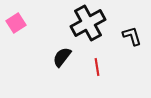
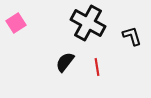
black cross: rotated 32 degrees counterclockwise
black semicircle: moved 3 px right, 5 px down
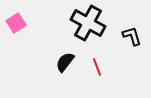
red line: rotated 12 degrees counterclockwise
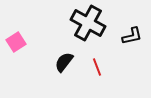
pink square: moved 19 px down
black L-shape: rotated 95 degrees clockwise
black semicircle: moved 1 px left
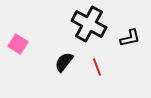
black cross: moved 1 px right, 1 px down
black L-shape: moved 2 px left, 2 px down
pink square: moved 2 px right, 2 px down; rotated 24 degrees counterclockwise
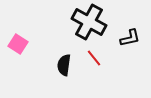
black cross: moved 2 px up
black semicircle: moved 3 px down; rotated 30 degrees counterclockwise
red line: moved 3 px left, 9 px up; rotated 18 degrees counterclockwise
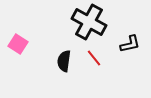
black L-shape: moved 6 px down
black semicircle: moved 4 px up
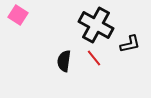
black cross: moved 7 px right, 3 px down
pink square: moved 29 px up
